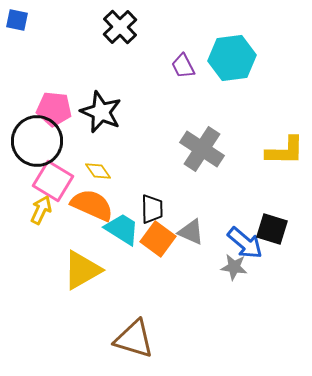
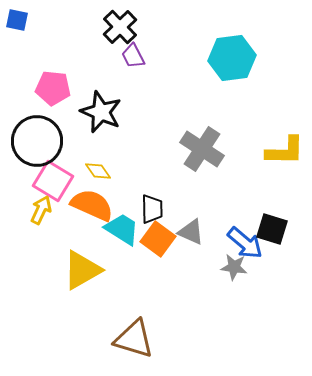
purple trapezoid: moved 50 px left, 10 px up
pink pentagon: moved 1 px left, 21 px up
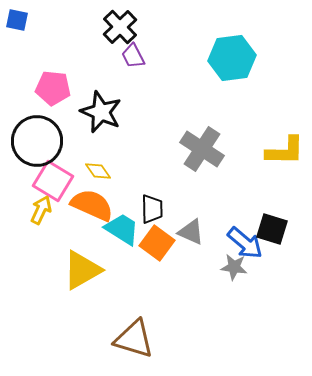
orange square: moved 1 px left, 4 px down
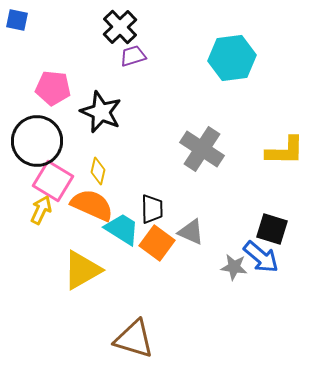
purple trapezoid: rotated 100 degrees clockwise
yellow diamond: rotated 48 degrees clockwise
blue arrow: moved 16 px right, 14 px down
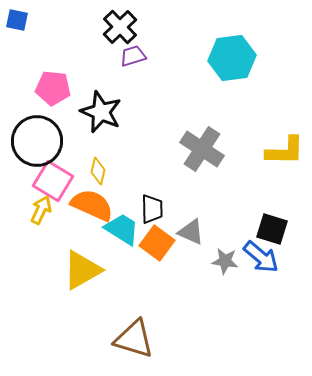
gray star: moved 9 px left, 6 px up
